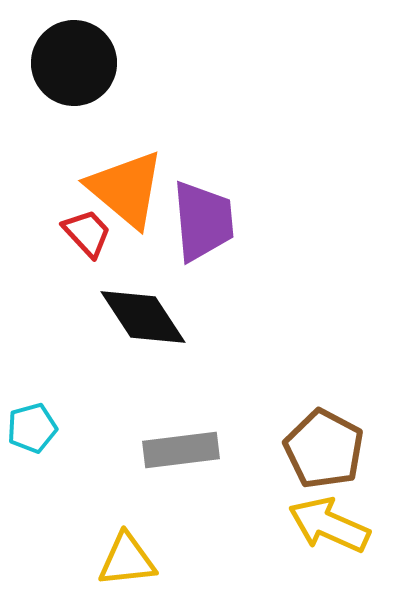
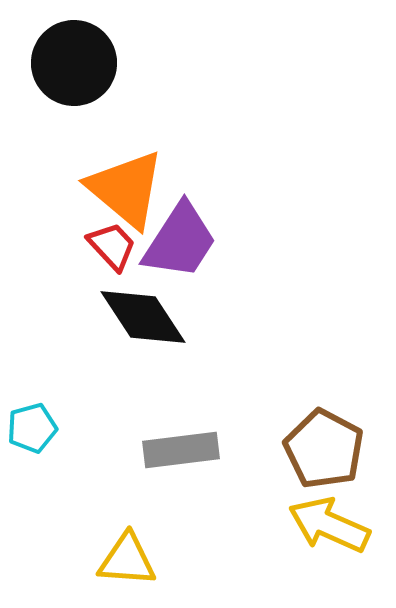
purple trapezoid: moved 23 px left, 20 px down; rotated 38 degrees clockwise
red trapezoid: moved 25 px right, 13 px down
yellow triangle: rotated 10 degrees clockwise
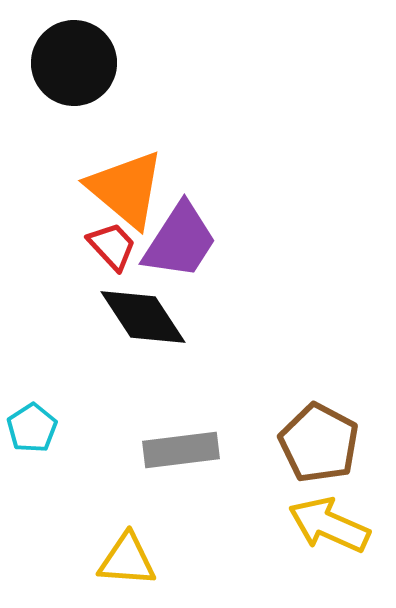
cyan pentagon: rotated 18 degrees counterclockwise
brown pentagon: moved 5 px left, 6 px up
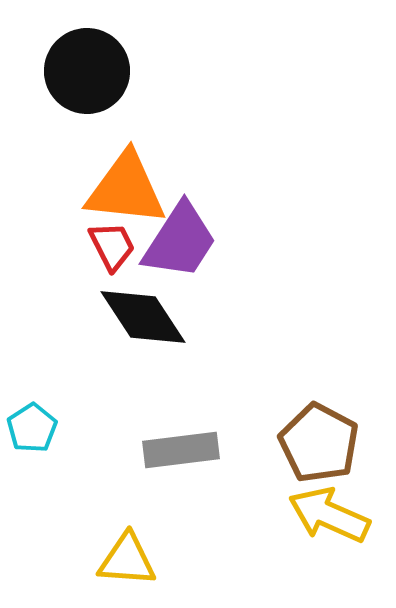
black circle: moved 13 px right, 8 px down
orange triangle: rotated 34 degrees counterclockwise
red trapezoid: rotated 16 degrees clockwise
yellow arrow: moved 10 px up
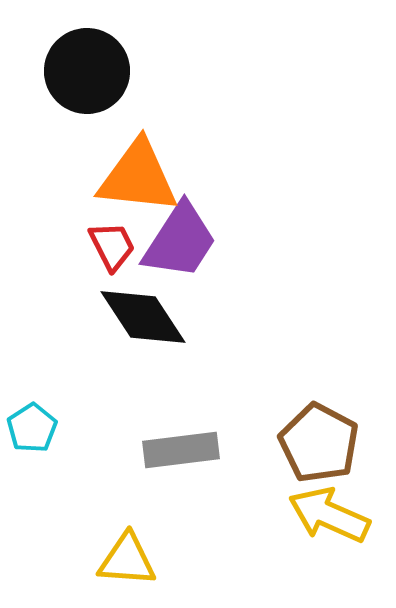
orange triangle: moved 12 px right, 12 px up
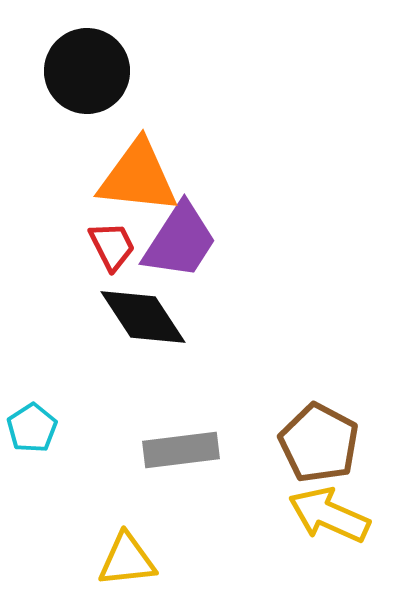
yellow triangle: rotated 10 degrees counterclockwise
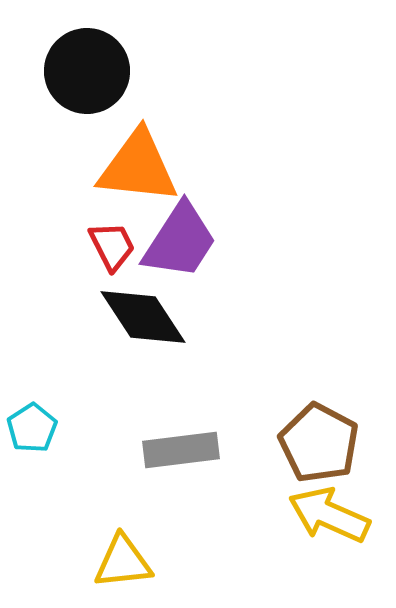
orange triangle: moved 10 px up
yellow triangle: moved 4 px left, 2 px down
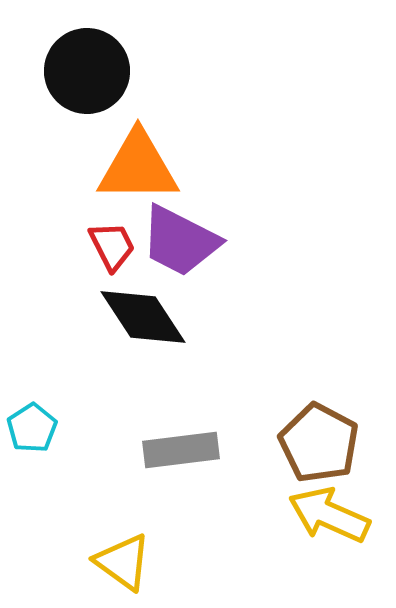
orange triangle: rotated 6 degrees counterclockwise
purple trapezoid: rotated 84 degrees clockwise
yellow triangle: rotated 42 degrees clockwise
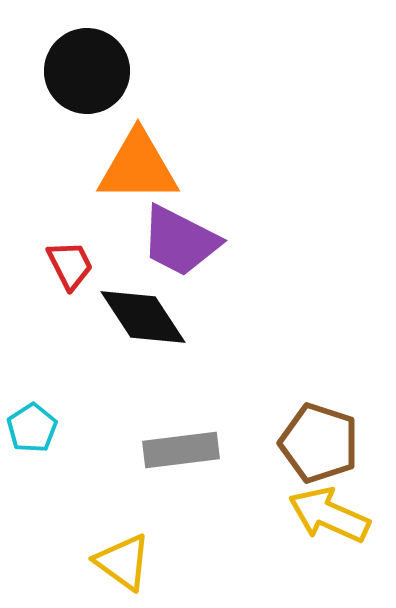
red trapezoid: moved 42 px left, 19 px down
brown pentagon: rotated 10 degrees counterclockwise
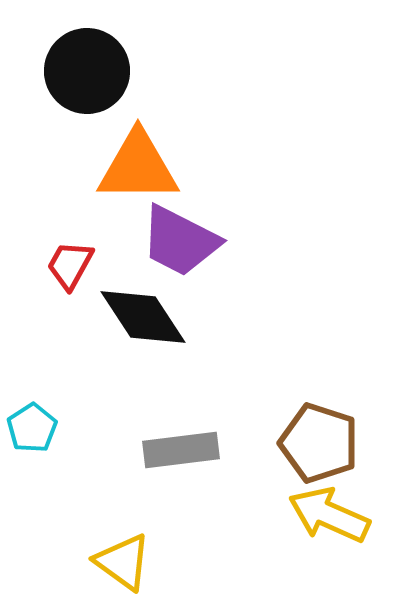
red trapezoid: rotated 124 degrees counterclockwise
